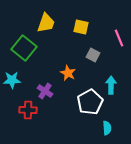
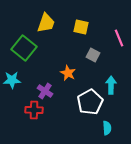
red cross: moved 6 px right
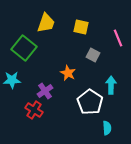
pink line: moved 1 px left
purple cross: rotated 21 degrees clockwise
white pentagon: rotated 10 degrees counterclockwise
red cross: rotated 30 degrees clockwise
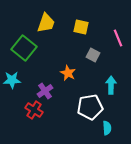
white pentagon: moved 5 px down; rotated 30 degrees clockwise
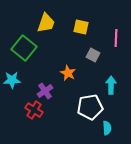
pink line: moved 2 px left; rotated 24 degrees clockwise
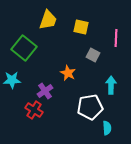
yellow trapezoid: moved 2 px right, 3 px up
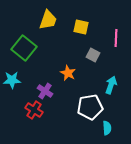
cyan arrow: rotated 18 degrees clockwise
purple cross: rotated 21 degrees counterclockwise
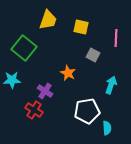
white pentagon: moved 3 px left, 4 px down
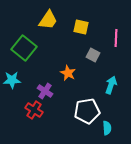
yellow trapezoid: rotated 15 degrees clockwise
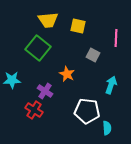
yellow trapezoid: rotated 50 degrees clockwise
yellow square: moved 3 px left, 1 px up
green square: moved 14 px right
orange star: moved 1 px left, 1 px down
white pentagon: rotated 15 degrees clockwise
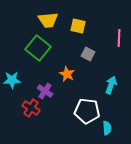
pink line: moved 3 px right
gray square: moved 5 px left, 1 px up
red cross: moved 3 px left, 2 px up
